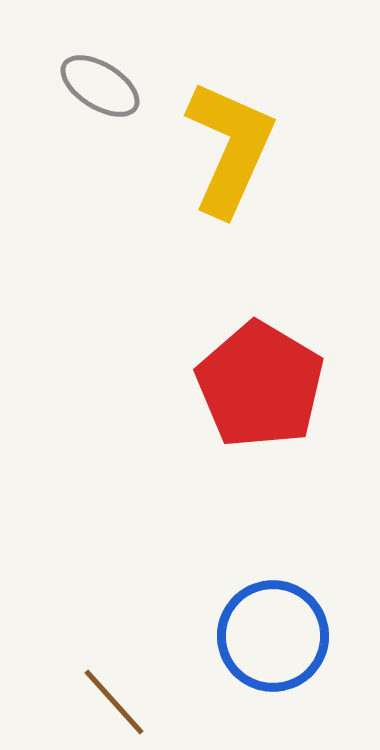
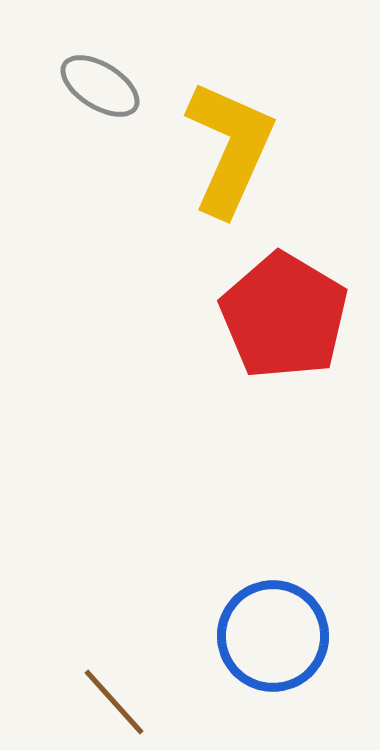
red pentagon: moved 24 px right, 69 px up
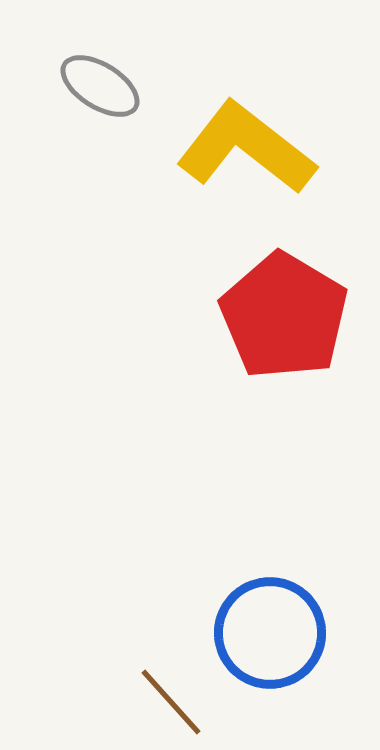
yellow L-shape: moved 16 px right; rotated 76 degrees counterclockwise
blue circle: moved 3 px left, 3 px up
brown line: moved 57 px right
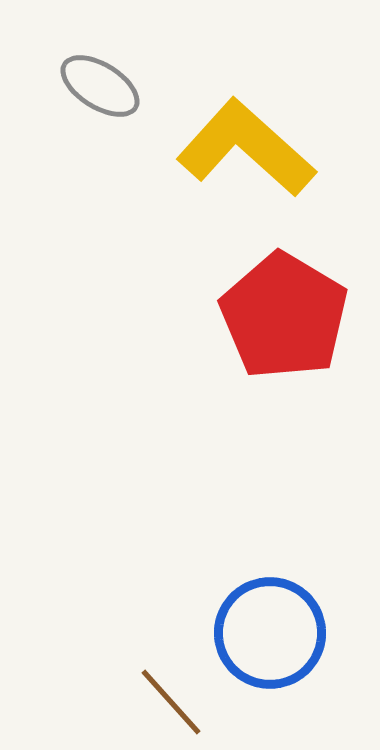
yellow L-shape: rotated 4 degrees clockwise
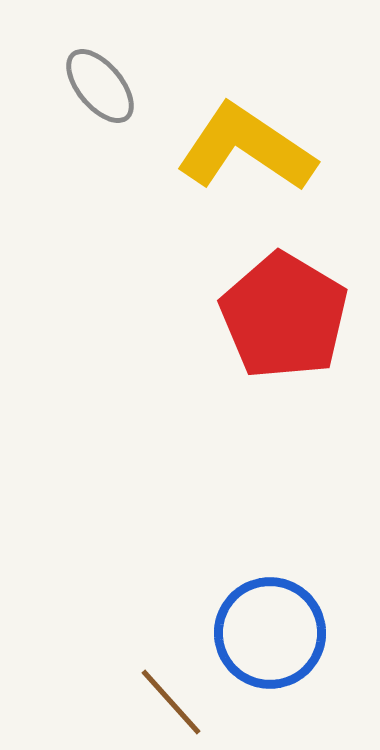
gray ellipse: rotated 18 degrees clockwise
yellow L-shape: rotated 8 degrees counterclockwise
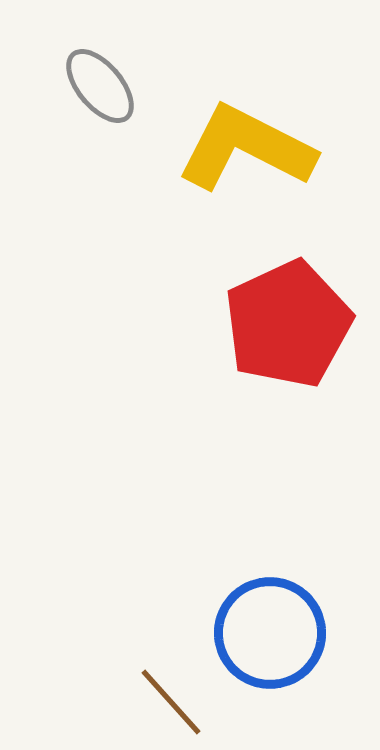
yellow L-shape: rotated 7 degrees counterclockwise
red pentagon: moved 4 px right, 8 px down; rotated 16 degrees clockwise
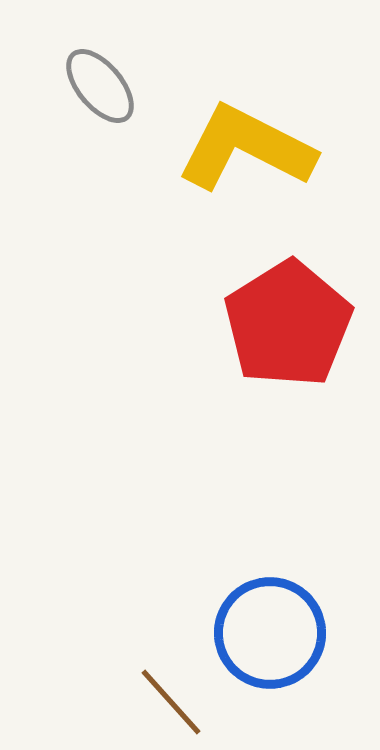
red pentagon: rotated 7 degrees counterclockwise
